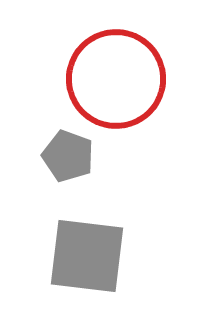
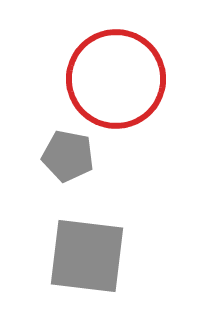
gray pentagon: rotated 9 degrees counterclockwise
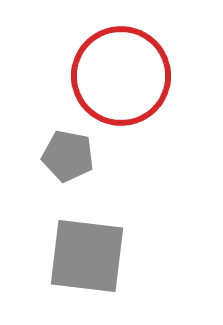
red circle: moved 5 px right, 3 px up
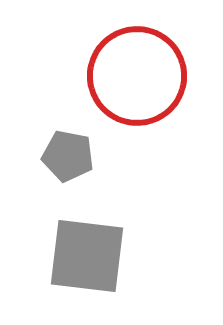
red circle: moved 16 px right
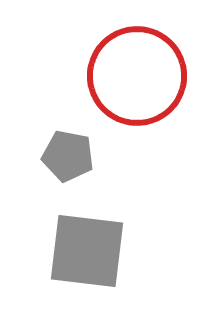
gray square: moved 5 px up
